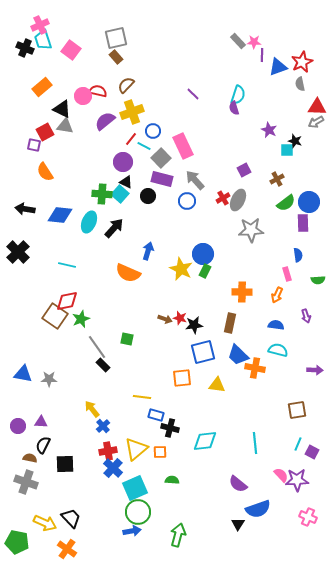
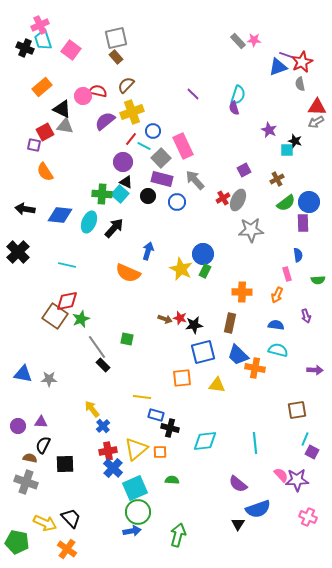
pink star at (254, 42): moved 2 px up
purple line at (262, 55): moved 24 px right; rotated 72 degrees counterclockwise
blue circle at (187, 201): moved 10 px left, 1 px down
cyan line at (298, 444): moved 7 px right, 5 px up
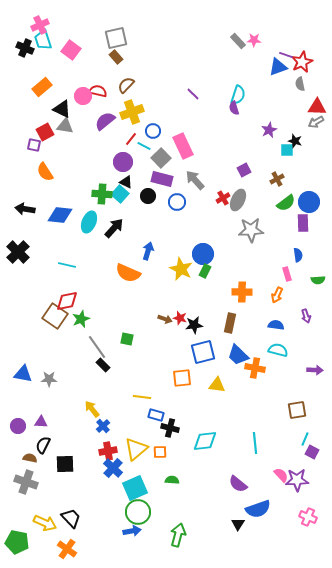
purple star at (269, 130): rotated 21 degrees clockwise
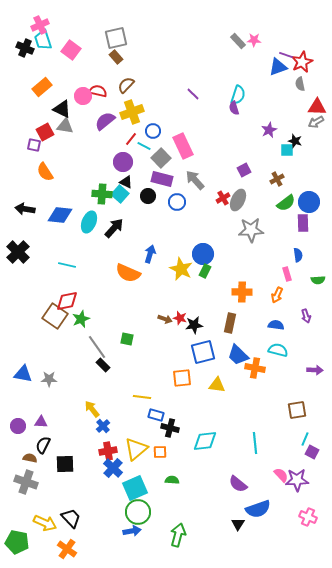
blue arrow at (148, 251): moved 2 px right, 3 px down
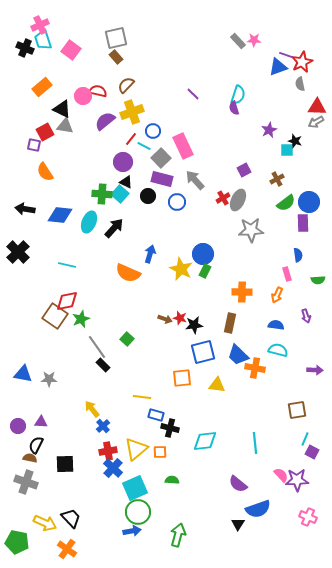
green square at (127, 339): rotated 32 degrees clockwise
black semicircle at (43, 445): moved 7 px left
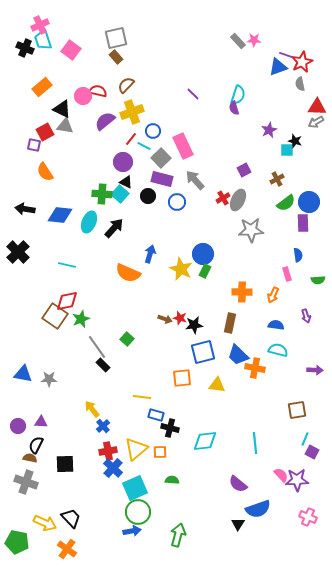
orange arrow at (277, 295): moved 4 px left
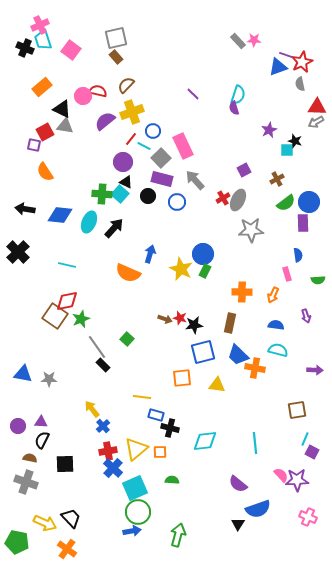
black semicircle at (36, 445): moved 6 px right, 5 px up
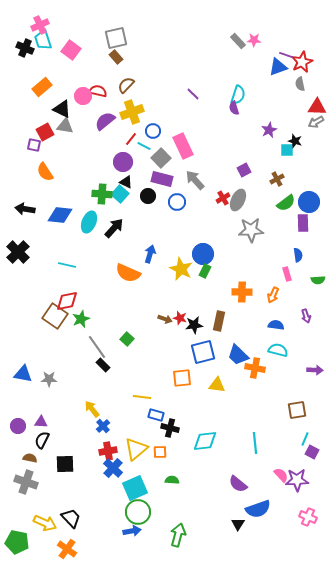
brown rectangle at (230, 323): moved 11 px left, 2 px up
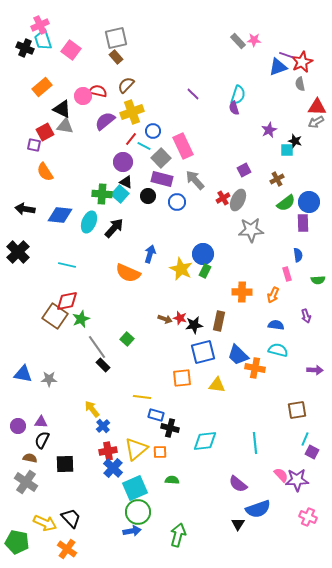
gray cross at (26, 482): rotated 15 degrees clockwise
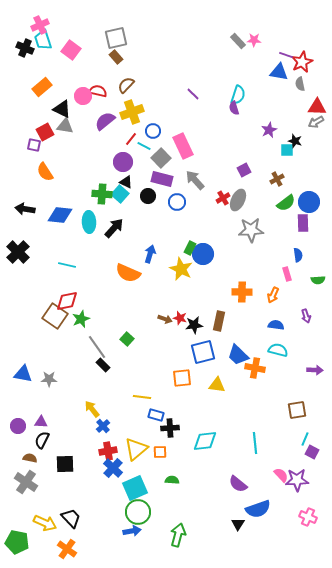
blue triangle at (278, 67): moved 1 px right, 5 px down; rotated 30 degrees clockwise
cyan ellipse at (89, 222): rotated 25 degrees counterclockwise
green rectangle at (205, 271): moved 15 px left, 23 px up
black cross at (170, 428): rotated 18 degrees counterclockwise
